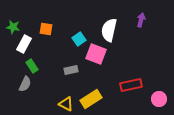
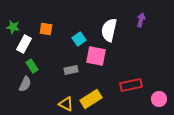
pink square: moved 2 px down; rotated 10 degrees counterclockwise
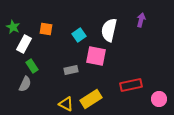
green star: rotated 16 degrees clockwise
cyan square: moved 4 px up
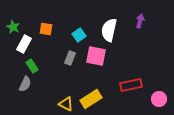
purple arrow: moved 1 px left, 1 px down
gray rectangle: moved 1 px left, 12 px up; rotated 56 degrees counterclockwise
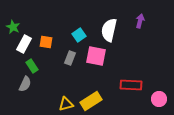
orange square: moved 13 px down
red rectangle: rotated 15 degrees clockwise
yellow rectangle: moved 2 px down
yellow triangle: rotated 42 degrees counterclockwise
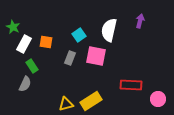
pink circle: moved 1 px left
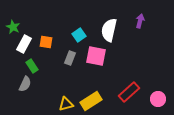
red rectangle: moved 2 px left, 7 px down; rotated 45 degrees counterclockwise
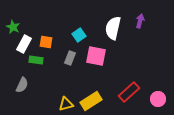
white semicircle: moved 4 px right, 2 px up
green rectangle: moved 4 px right, 6 px up; rotated 48 degrees counterclockwise
gray semicircle: moved 3 px left, 1 px down
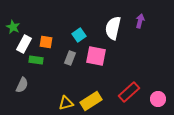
yellow triangle: moved 1 px up
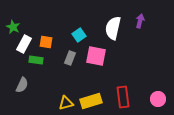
red rectangle: moved 6 px left, 5 px down; rotated 55 degrees counterclockwise
yellow rectangle: rotated 15 degrees clockwise
